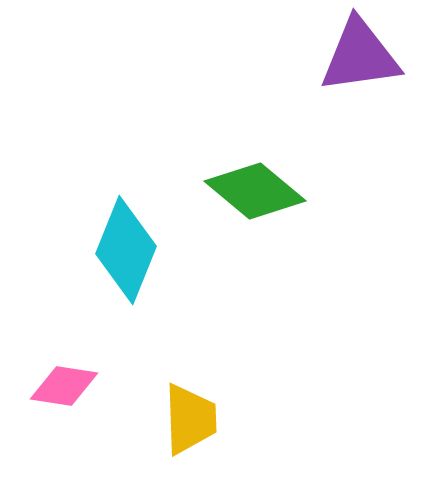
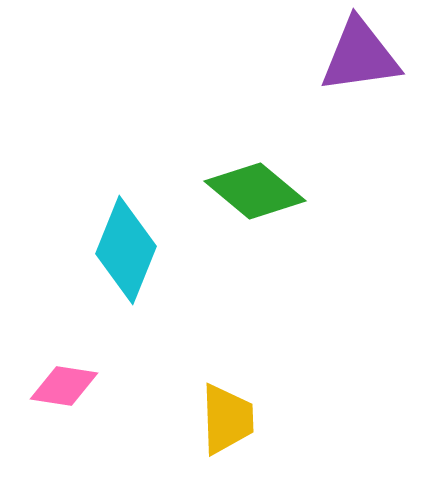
yellow trapezoid: moved 37 px right
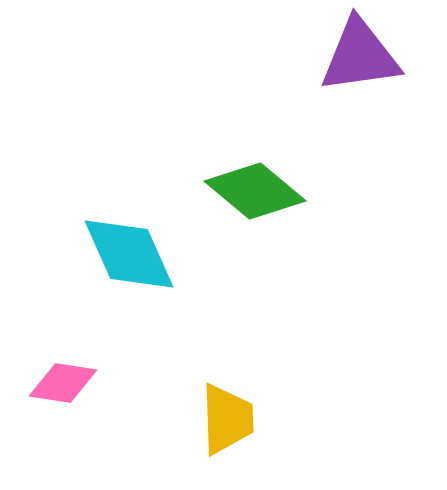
cyan diamond: moved 3 px right, 4 px down; rotated 46 degrees counterclockwise
pink diamond: moved 1 px left, 3 px up
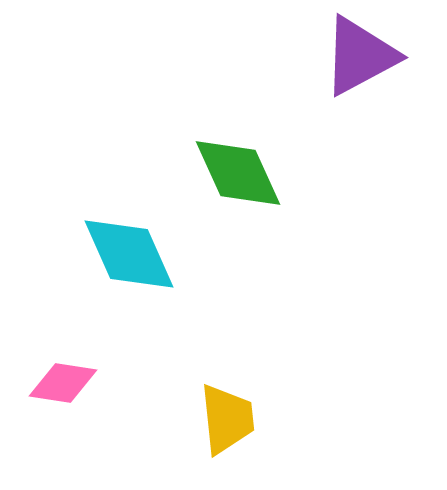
purple triangle: rotated 20 degrees counterclockwise
green diamond: moved 17 px left, 18 px up; rotated 26 degrees clockwise
yellow trapezoid: rotated 4 degrees counterclockwise
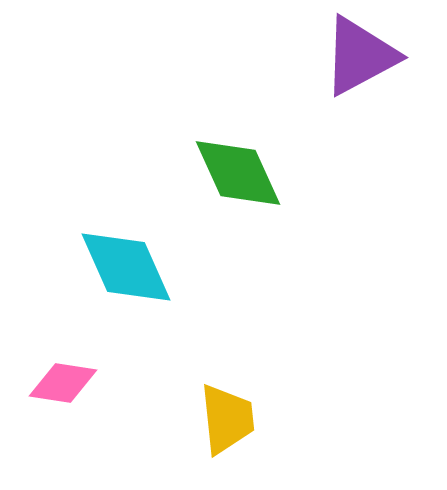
cyan diamond: moved 3 px left, 13 px down
